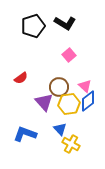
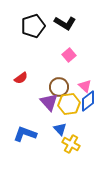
purple triangle: moved 5 px right
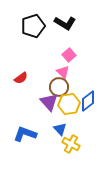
pink triangle: moved 22 px left, 14 px up
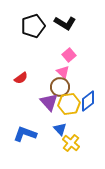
brown circle: moved 1 px right
yellow cross: moved 1 px up; rotated 12 degrees clockwise
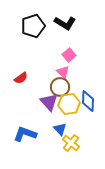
blue diamond: rotated 50 degrees counterclockwise
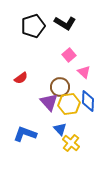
pink triangle: moved 21 px right
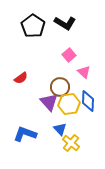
black pentagon: rotated 20 degrees counterclockwise
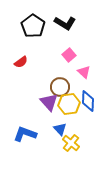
red semicircle: moved 16 px up
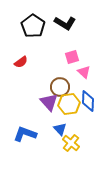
pink square: moved 3 px right, 2 px down; rotated 24 degrees clockwise
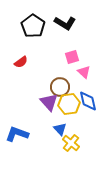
blue diamond: rotated 15 degrees counterclockwise
blue L-shape: moved 8 px left
